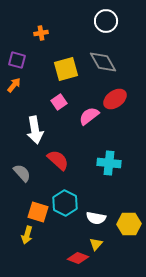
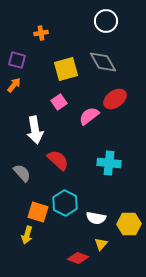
yellow triangle: moved 5 px right
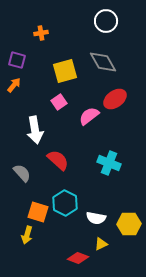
yellow square: moved 1 px left, 2 px down
cyan cross: rotated 15 degrees clockwise
yellow triangle: rotated 24 degrees clockwise
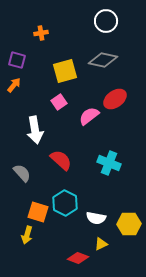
gray diamond: moved 2 px up; rotated 48 degrees counterclockwise
red semicircle: moved 3 px right
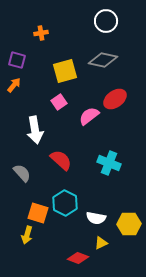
orange square: moved 1 px down
yellow triangle: moved 1 px up
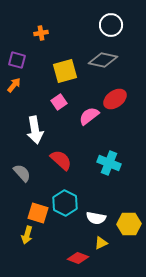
white circle: moved 5 px right, 4 px down
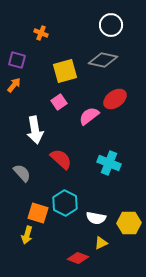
orange cross: rotated 32 degrees clockwise
red semicircle: moved 1 px up
yellow hexagon: moved 1 px up
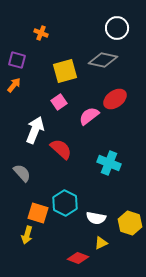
white circle: moved 6 px right, 3 px down
white arrow: rotated 148 degrees counterclockwise
red semicircle: moved 10 px up
yellow hexagon: moved 1 px right; rotated 20 degrees clockwise
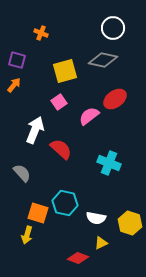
white circle: moved 4 px left
cyan hexagon: rotated 15 degrees counterclockwise
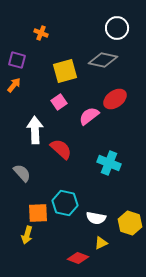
white circle: moved 4 px right
white arrow: rotated 24 degrees counterclockwise
orange square: rotated 20 degrees counterclockwise
